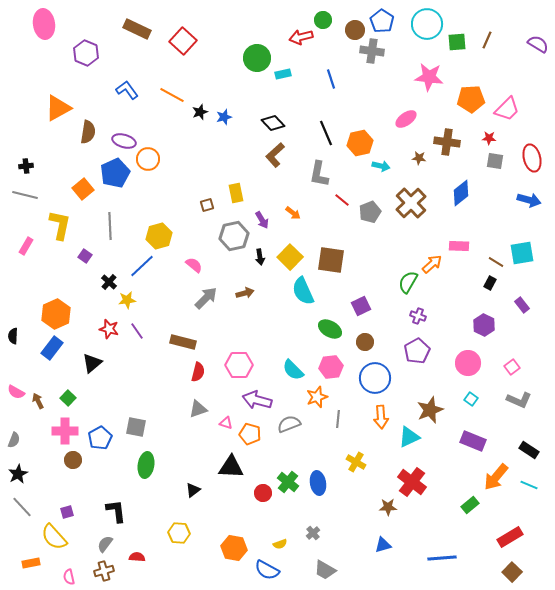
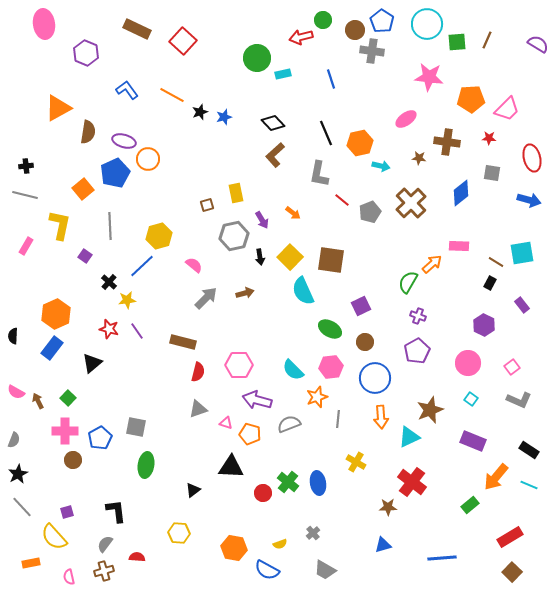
gray square at (495, 161): moved 3 px left, 12 px down
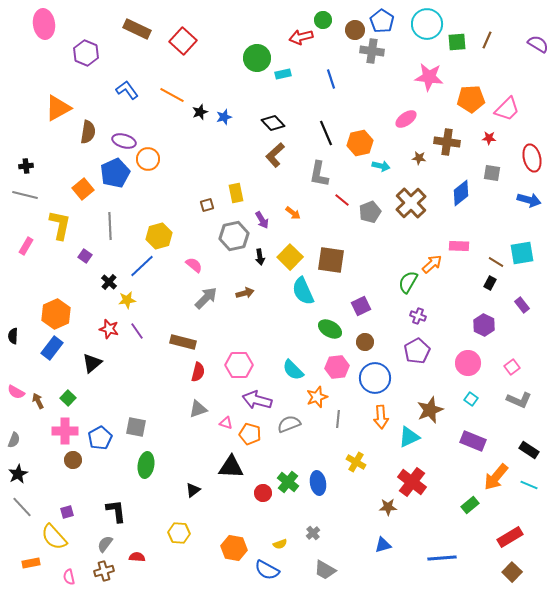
pink hexagon at (331, 367): moved 6 px right
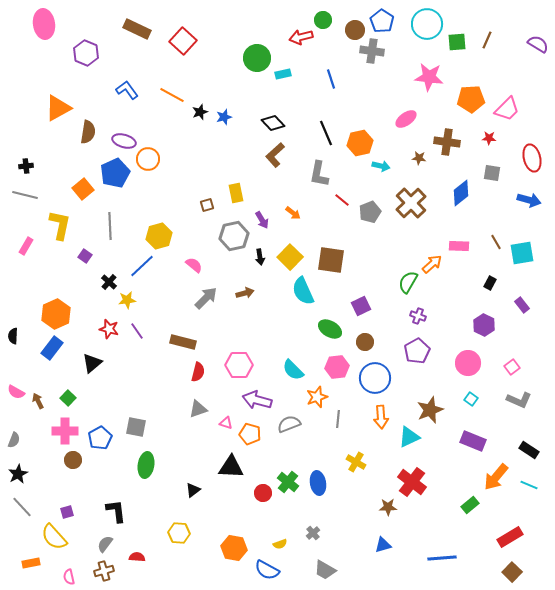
brown line at (496, 262): moved 20 px up; rotated 28 degrees clockwise
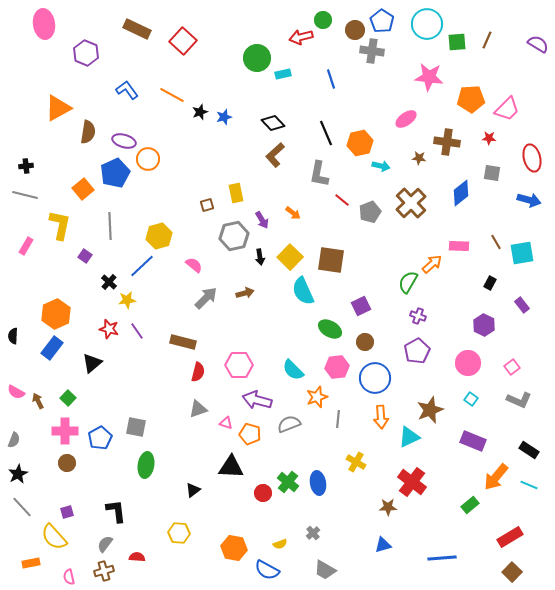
brown circle at (73, 460): moved 6 px left, 3 px down
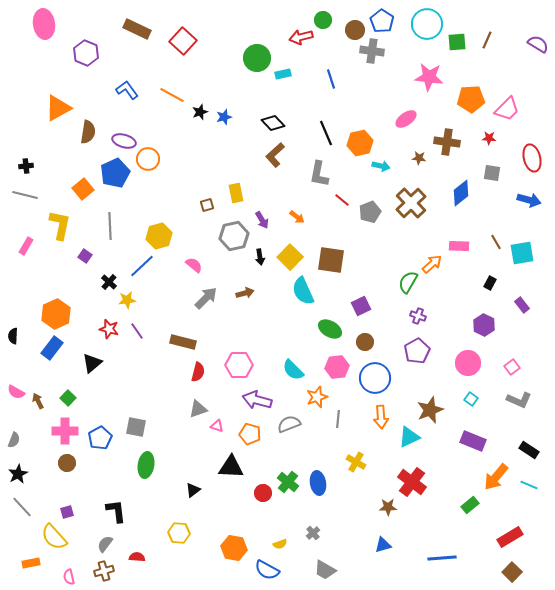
orange arrow at (293, 213): moved 4 px right, 4 px down
pink triangle at (226, 423): moved 9 px left, 3 px down
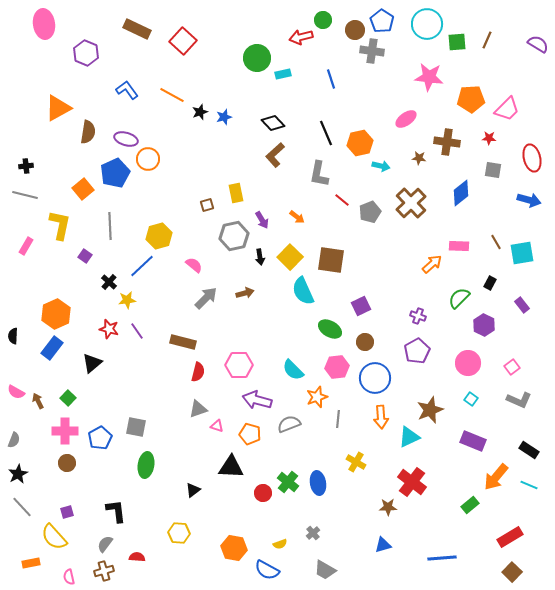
purple ellipse at (124, 141): moved 2 px right, 2 px up
gray square at (492, 173): moved 1 px right, 3 px up
green semicircle at (408, 282): moved 51 px right, 16 px down; rotated 15 degrees clockwise
